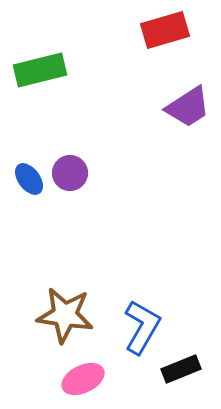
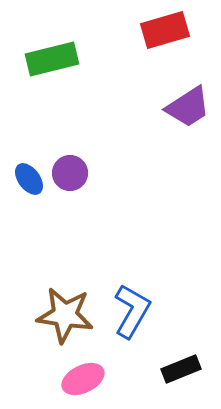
green rectangle: moved 12 px right, 11 px up
blue L-shape: moved 10 px left, 16 px up
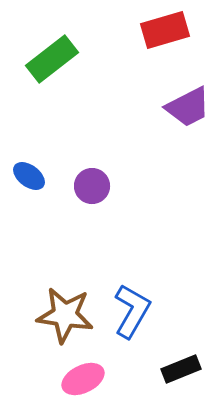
green rectangle: rotated 24 degrees counterclockwise
purple trapezoid: rotated 6 degrees clockwise
purple circle: moved 22 px right, 13 px down
blue ellipse: moved 3 px up; rotated 16 degrees counterclockwise
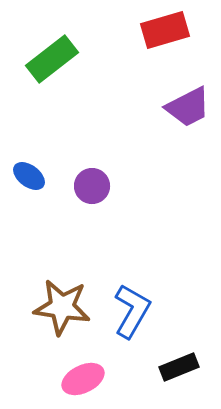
brown star: moved 3 px left, 8 px up
black rectangle: moved 2 px left, 2 px up
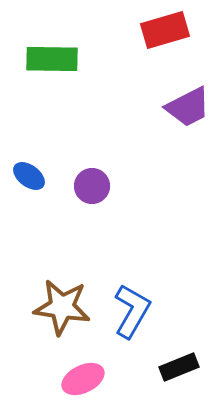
green rectangle: rotated 39 degrees clockwise
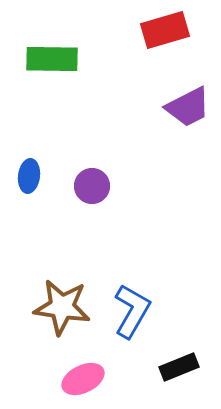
blue ellipse: rotated 60 degrees clockwise
